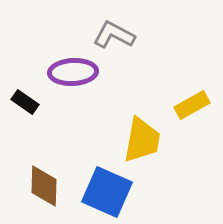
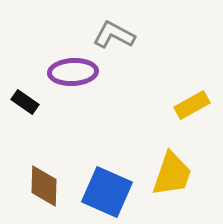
yellow trapezoid: moved 30 px right, 34 px down; rotated 9 degrees clockwise
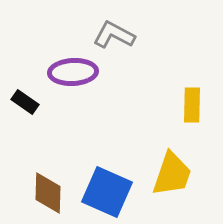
yellow rectangle: rotated 60 degrees counterclockwise
brown diamond: moved 4 px right, 7 px down
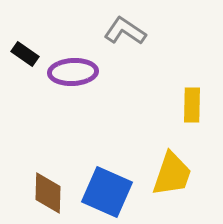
gray L-shape: moved 11 px right, 4 px up; rotated 6 degrees clockwise
black rectangle: moved 48 px up
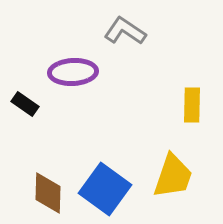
black rectangle: moved 50 px down
yellow trapezoid: moved 1 px right, 2 px down
blue square: moved 2 px left, 3 px up; rotated 12 degrees clockwise
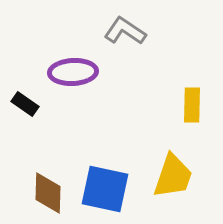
blue square: rotated 24 degrees counterclockwise
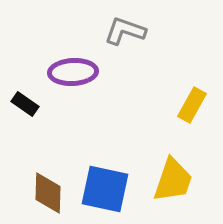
gray L-shape: rotated 15 degrees counterclockwise
yellow rectangle: rotated 28 degrees clockwise
yellow trapezoid: moved 4 px down
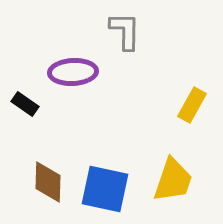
gray L-shape: rotated 72 degrees clockwise
brown diamond: moved 11 px up
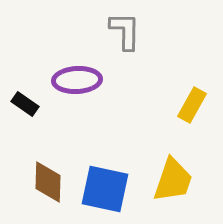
purple ellipse: moved 4 px right, 8 px down
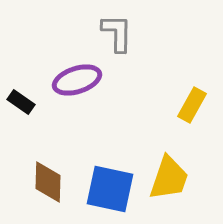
gray L-shape: moved 8 px left, 2 px down
purple ellipse: rotated 15 degrees counterclockwise
black rectangle: moved 4 px left, 2 px up
yellow trapezoid: moved 4 px left, 2 px up
blue square: moved 5 px right
